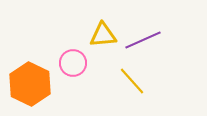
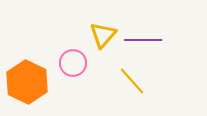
yellow triangle: rotated 44 degrees counterclockwise
purple line: rotated 24 degrees clockwise
orange hexagon: moved 3 px left, 2 px up
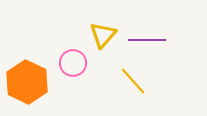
purple line: moved 4 px right
yellow line: moved 1 px right
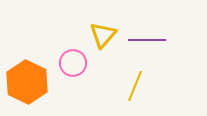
yellow line: moved 2 px right, 5 px down; rotated 64 degrees clockwise
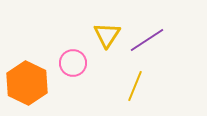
yellow triangle: moved 4 px right; rotated 8 degrees counterclockwise
purple line: rotated 33 degrees counterclockwise
orange hexagon: moved 1 px down
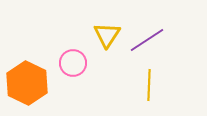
yellow line: moved 14 px right, 1 px up; rotated 20 degrees counterclockwise
